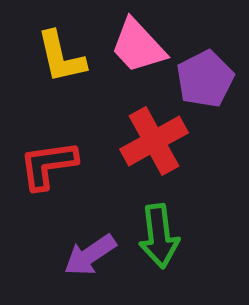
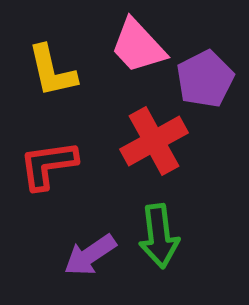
yellow L-shape: moved 9 px left, 14 px down
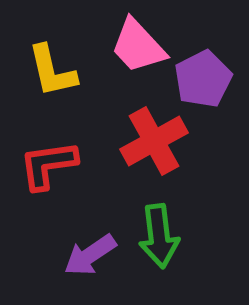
purple pentagon: moved 2 px left
